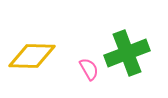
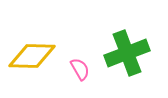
pink semicircle: moved 9 px left
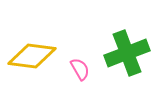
yellow diamond: rotated 6 degrees clockwise
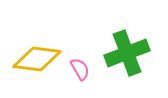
yellow diamond: moved 5 px right, 3 px down
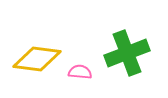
pink semicircle: moved 3 px down; rotated 55 degrees counterclockwise
